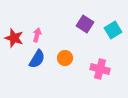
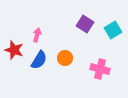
red star: moved 12 px down
blue semicircle: moved 2 px right, 1 px down
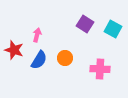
cyan square: moved 1 px up; rotated 30 degrees counterclockwise
pink cross: rotated 12 degrees counterclockwise
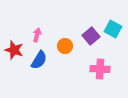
purple square: moved 6 px right, 12 px down; rotated 18 degrees clockwise
orange circle: moved 12 px up
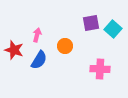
cyan square: rotated 12 degrees clockwise
purple square: moved 13 px up; rotated 30 degrees clockwise
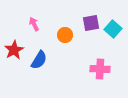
pink arrow: moved 3 px left, 11 px up; rotated 40 degrees counterclockwise
orange circle: moved 11 px up
red star: rotated 24 degrees clockwise
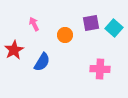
cyan square: moved 1 px right, 1 px up
blue semicircle: moved 3 px right, 2 px down
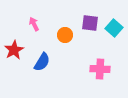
purple square: moved 1 px left; rotated 18 degrees clockwise
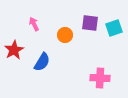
cyan square: rotated 30 degrees clockwise
pink cross: moved 9 px down
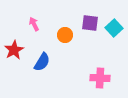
cyan square: rotated 24 degrees counterclockwise
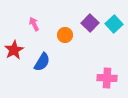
purple square: rotated 36 degrees clockwise
cyan square: moved 4 px up
pink cross: moved 7 px right
